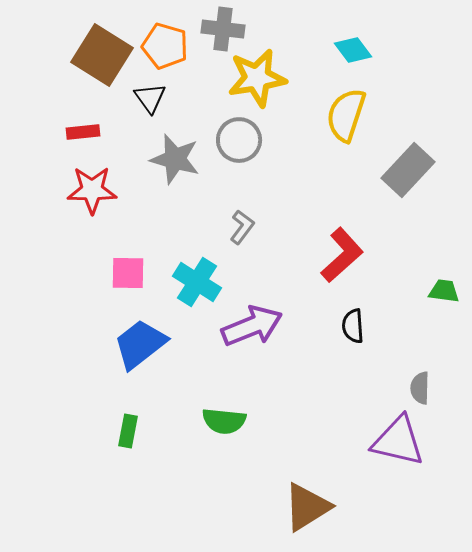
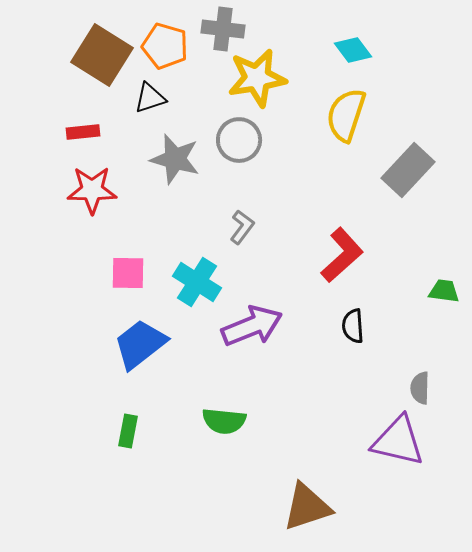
black triangle: rotated 48 degrees clockwise
brown triangle: rotated 14 degrees clockwise
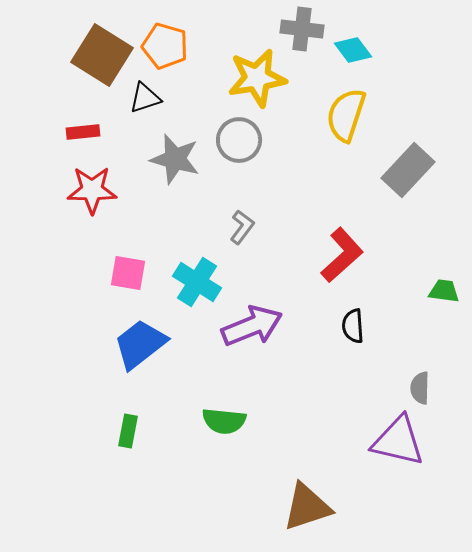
gray cross: moved 79 px right
black triangle: moved 5 px left
pink square: rotated 9 degrees clockwise
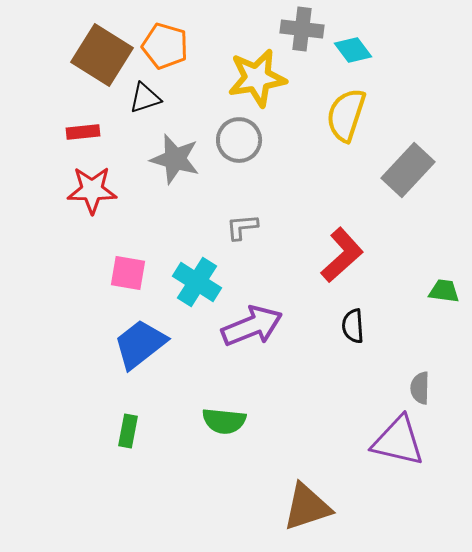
gray L-shape: rotated 132 degrees counterclockwise
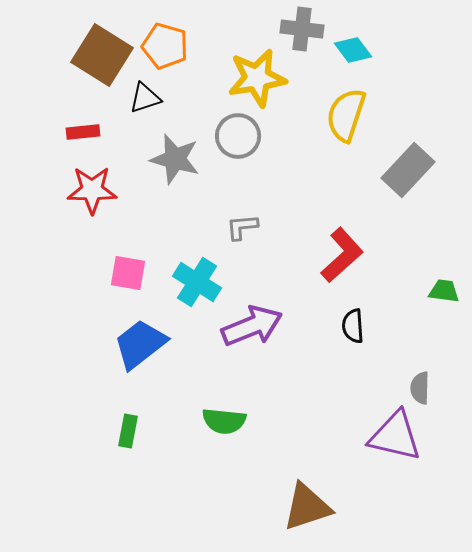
gray circle: moved 1 px left, 4 px up
purple triangle: moved 3 px left, 5 px up
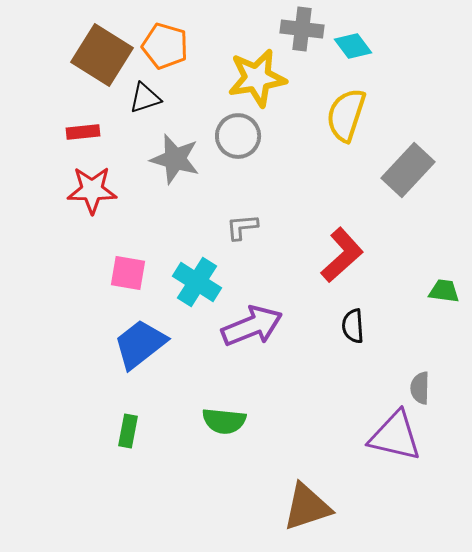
cyan diamond: moved 4 px up
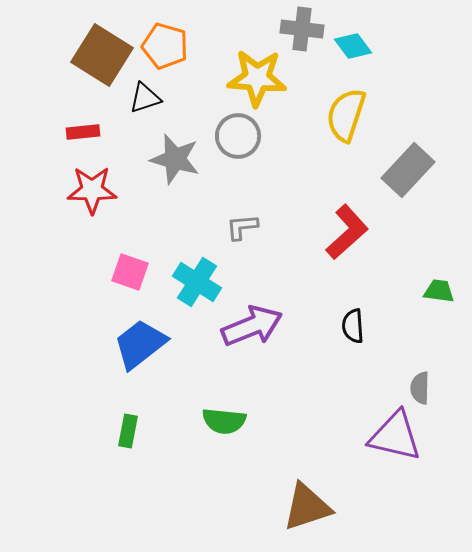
yellow star: rotated 14 degrees clockwise
red L-shape: moved 5 px right, 23 px up
pink square: moved 2 px right, 1 px up; rotated 9 degrees clockwise
green trapezoid: moved 5 px left
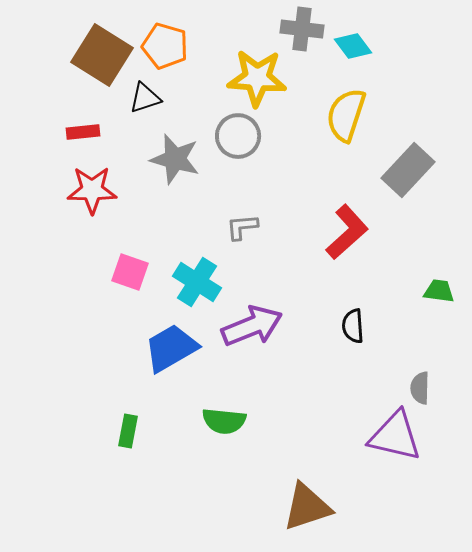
blue trapezoid: moved 31 px right, 4 px down; rotated 8 degrees clockwise
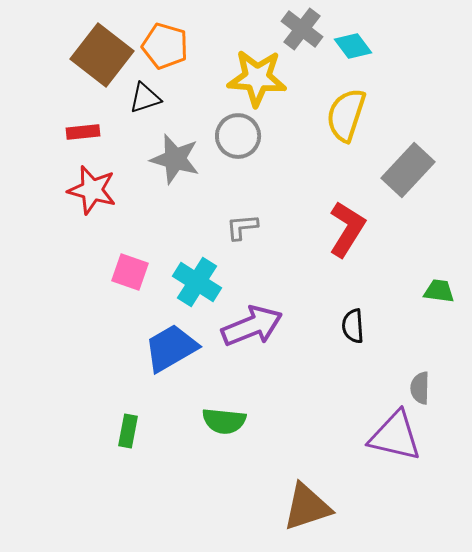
gray cross: rotated 30 degrees clockwise
brown square: rotated 6 degrees clockwise
red star: rotated 15 degrees clockwise
red L-shape: moved 3 px up; rotated 16 degrees counterclockwise
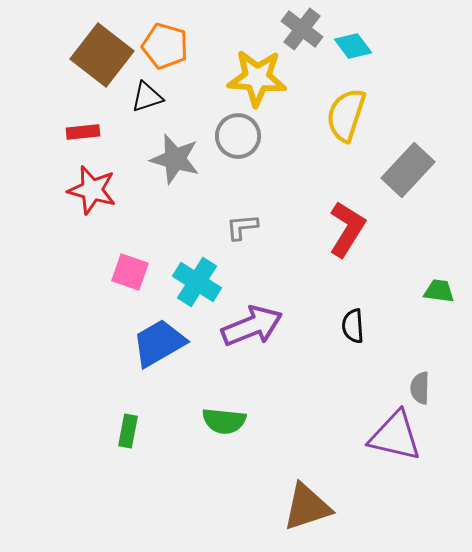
black triangle: moved 2 px right, 1 px up
blue trapezoid: moved 12 px left, 5 px up
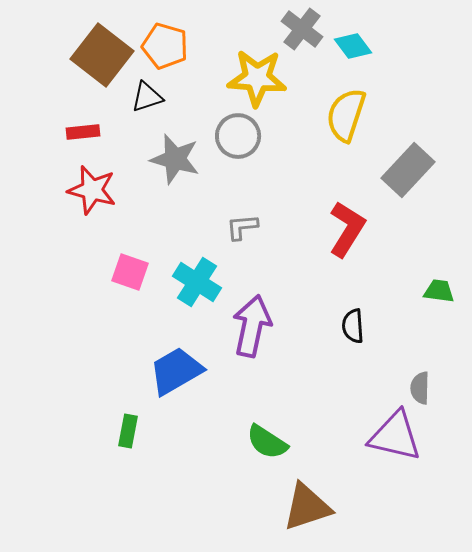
purple arrow: rotated 56 degrees counterclockwise
blue trapezoid: moved 17 px right, 28 px down
green semicircle: moved 43 px right, 21 px down; rotated 27 degrees clockwise
